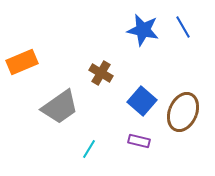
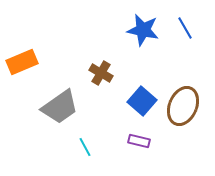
blue line: moved 2 px right, 1 px down
brown ellipse: moved 6 px up
cyan line: moved 4 px left, 2 px up; rotated 60 degrees counterclockwise
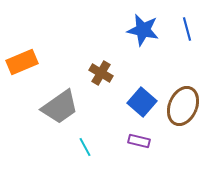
blue line: moved 2 px right, 1 px down; rotated 15 degrees clockwise
blue square: moved 1 px down
